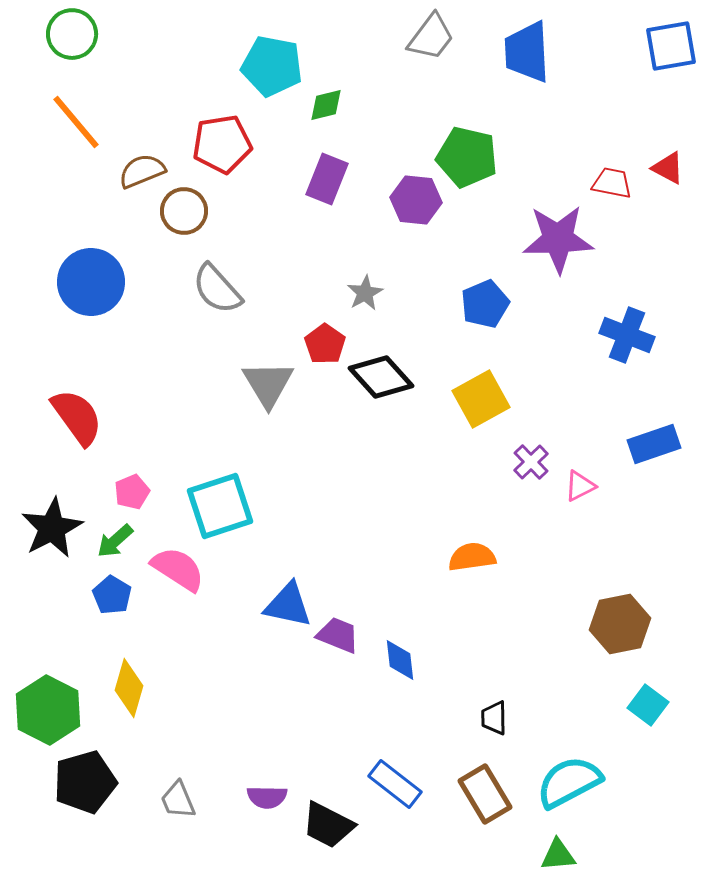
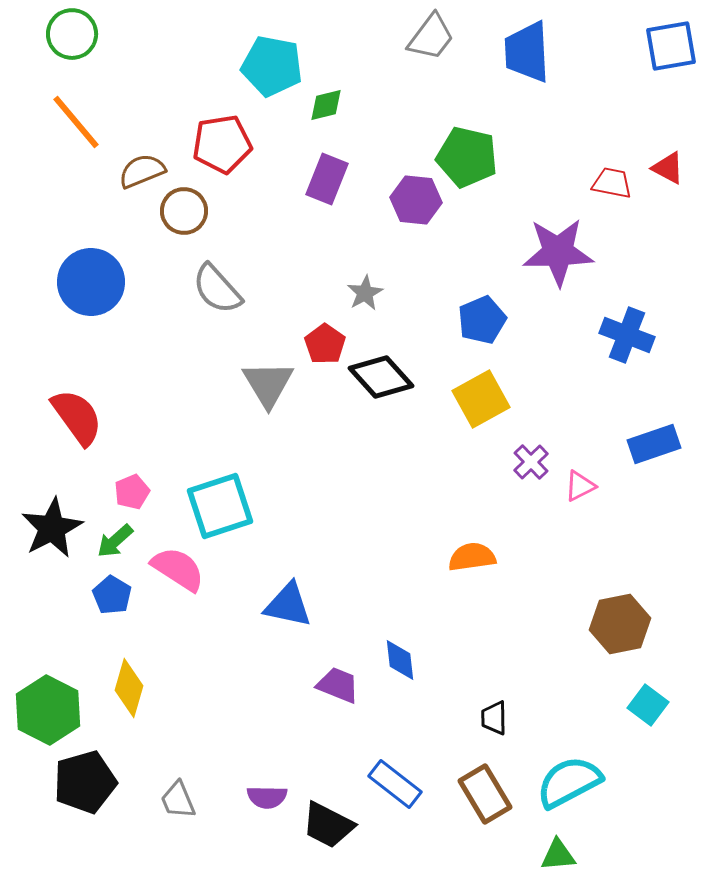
purple star at (558, 239): moved 13 px down
blue pentagon at (485, 304): moved 3 px left, 16 px down
purple trapezoid at (338, 635): moved 50 px down
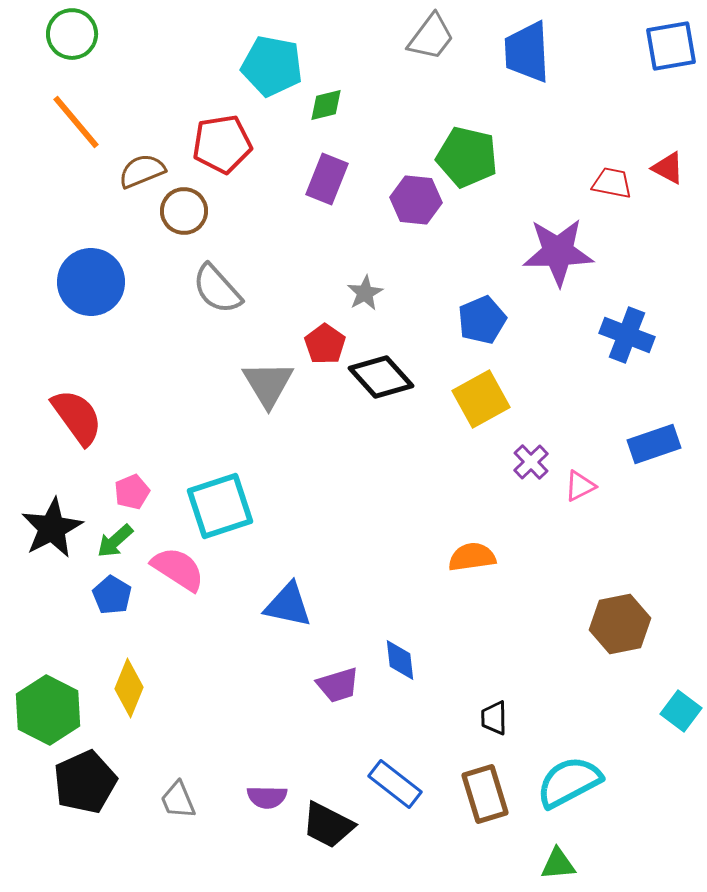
purple trapezoid at (338, 685): rotated 141 degrees clockwise
yellow diamond at (129, 688): rotated 6 degrees clockwise
cyan square at (648, 705): moved 33 px right, 6 px down
black pentagon at (85, 782): rotated 8 degrees counterclockwise
brown rectangle at (485, 794): rotated 14 degrees clockwise
green triangle at (558, 855): moved 9 px down
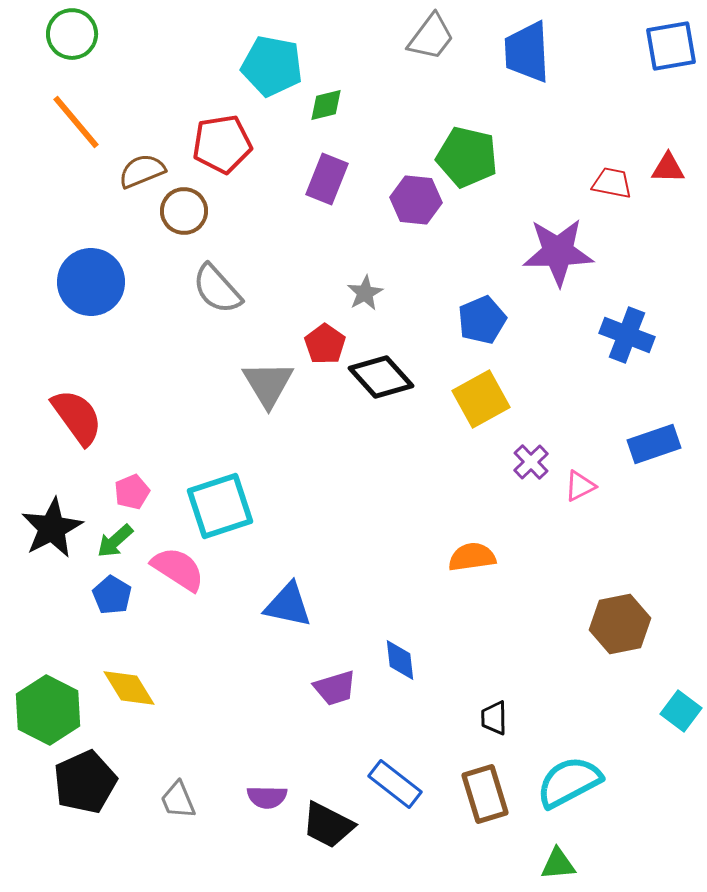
red triangle at (668, 168): rotated 27 degrees counterclockwise
purple trapezoid at (338, 685): moved 3 px left, 3 px down
yellow diamond at (129, 688): rotated 54 degrees counterclockwise
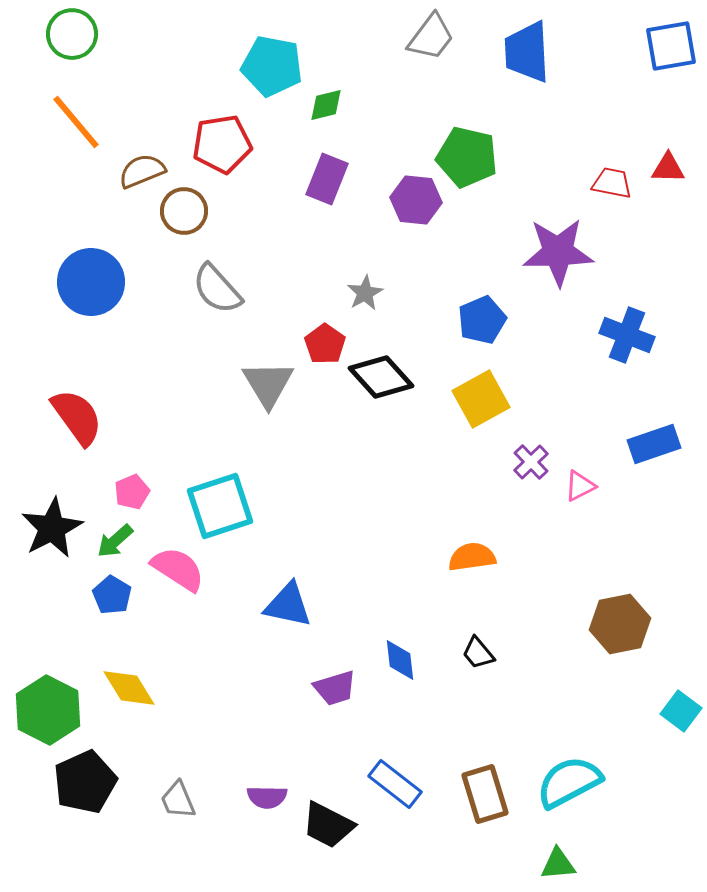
black trapezoid at (494, 718): moved 16 px left, 65 px up; rotated 39 degrees counterclockwise
